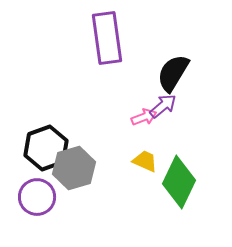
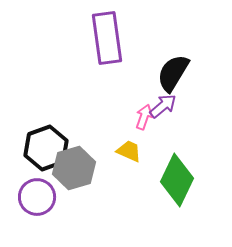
pink arrow: rotated 50 degrees counterclockwise
yellow trapezoid: moved 16 px left, 10 px up
green diamond: moved 2 px left, 2 px up
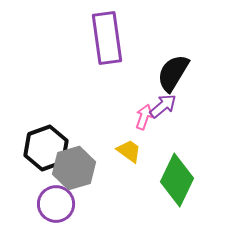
yellow trapezoid: rotated 12 degrees clockwise
purple circle: moved 19 px right, 7 px down
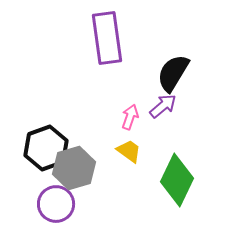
pink arrow: moved 14 px left
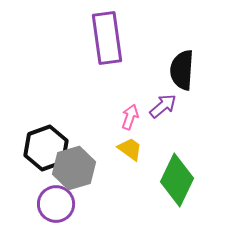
black semicircle: moved 9 px right, 3 px up; rotated 27 degrees counterclockwise
yellow trapezoid: moved 1 px right, 2 px up
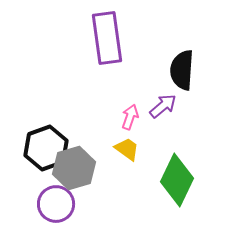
yellow trapezoid: moved 3 px left
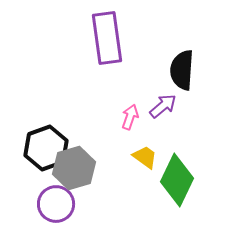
yellow trapezoid: moved 18 px right, 8 px down
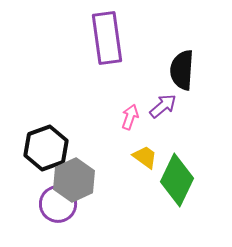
gray hexagon: moved 12 px down; rotated 9 degrees counterclockwise
purple circle: moved 2 px right
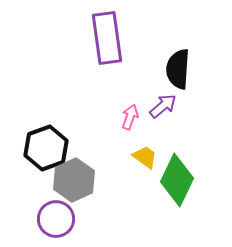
black semicircle: moved 4 px left, 1 px up
purple circle: moved 2 px left, 15 px down
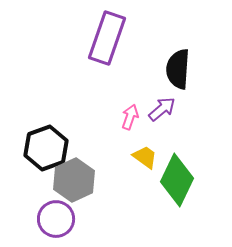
purple rectangle: rotated 27 degrees clockwise
purple arrow: moved 1 px left, 3 px down
